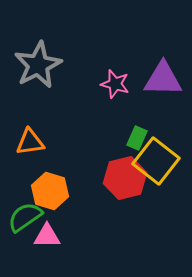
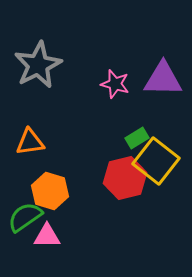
green rectangle: rotated 35 degrees clockwise
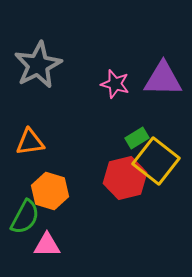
green semicircle: rotated 153 degrees clockwise
pink triangle: moved 9 px down
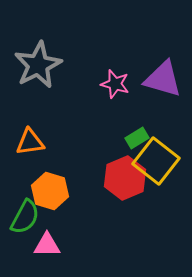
purple triangle: rotated 15 degrees clockwise
red hexagon: rotated 9 degrees counterclockwise
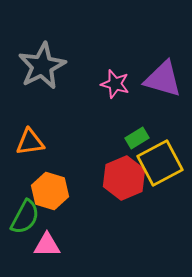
gray star: moved 4 px right, 1 px down
yellow square: moved 4 px right, 2 px down; rotated 24 degrees clockwise
red hexagon: moved 1 px left
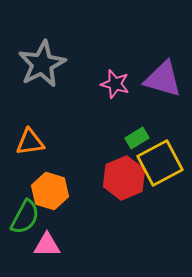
gray star: moved 2 px up
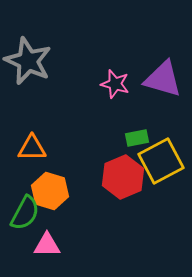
gray star: moved 14 px left, 3 px up; rotated 21 degrees counterclockwise
green rectangle: rotated 20 degrees clockwise
orange triangle: moved 2 px right, 6 px down; rotated 8 degrees clockwise
yellow square: moved 1 px right, 2 px up
red hexagon: moved 1 px left, 1 px up
green semicircle: moved 4 px up
